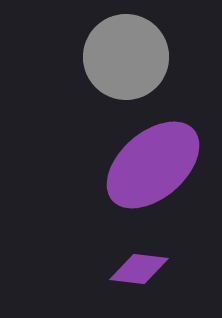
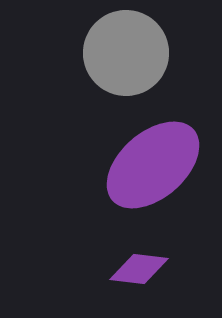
gray circle: moved 4 px up
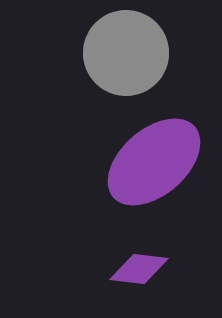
purple ellipse: moved 1 px right, 3 px up
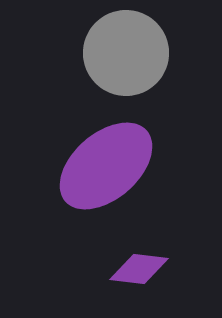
purple ellipse: moved 48 px left, 4 px down
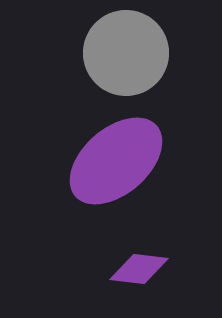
purple ellipse: moved 10 px right, 5 px up
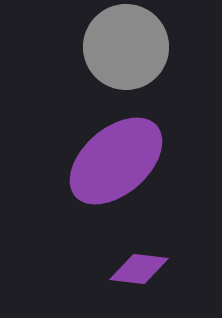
gray circle: moved 6 px up
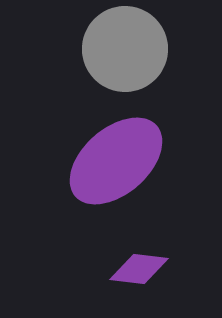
gray circle: moved 1 px left, 2 px down
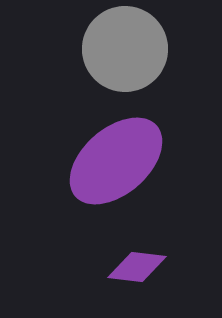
purple diamond: moved 2 px left, 2 px up
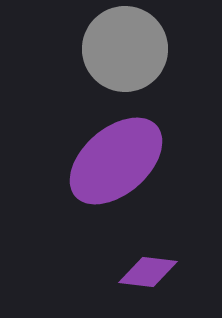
purple diamond: moved 11 px right, 5 px down
